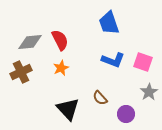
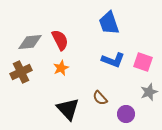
gray star: rotated 12 degrees clockwise
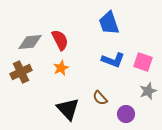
gray star: moved 1 px left, 1 px up
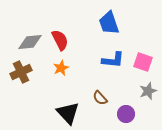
blue L-shape: rotated 15 degrees counterclockwise
black triangle: moved 4 px down
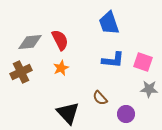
gray star: moved 1 px right, 2 px up; rotated 24 degrees clockwise
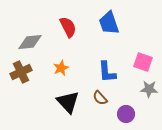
red semicircle: moved 8 px right, 13 px up
blue L-shape: moved 6 px left, 12 px down; rotated 80 degrees clockwise
black triangle: moved 11 px up
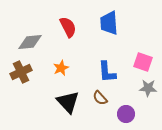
blue trapezoid: rotated 15 degrees clockwise
gray star: moved 1 px left, 1 px up
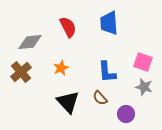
brown cross: rotated 15 degrees counterclockwise
gray star: moved 4 px left, 1 px up; rotated 12 degrees clockwise
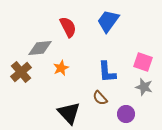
blue trapezoid: moved 1 px left, 2 px up; rotated 40 degrees clockwise
gray diamond: moved 10 px right, 6 px down
black triangle: moved 1 px right, 11 px down
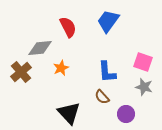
brown semicircle: moved 2 px right, 1 px up
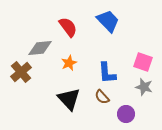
blue trapezoid: rotated 100 degrees clockwise
red semicircle: rotated 10 degrees counterclockwise
orange star: moved 8 px right, 5 px up
blue L-shape: moved 1 px down
black triangle: moved 14 px up
